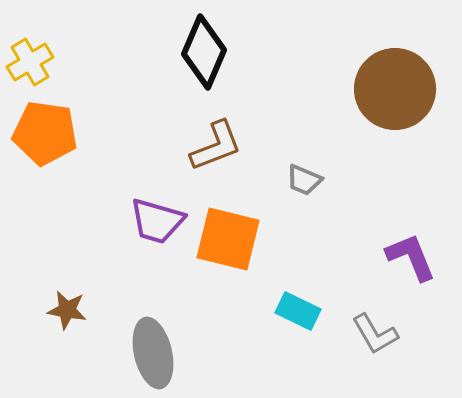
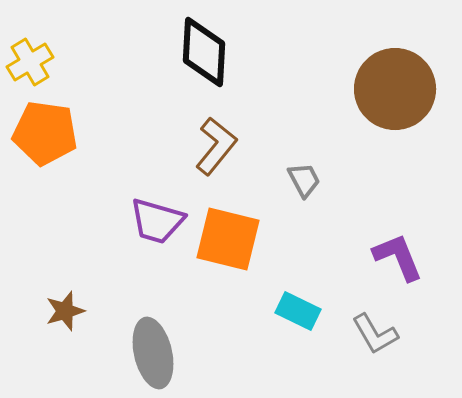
black diamond: rotated 20 degrees counterclockwise
brown L-shape: rotated 30 degrees counterclockwise
gray trapezoid: rotated 141 degrees counterclockwise
purple L-shape: moved 13 px left
brown star: moved 2 px left, 1 px down; rotated 27 degrees counterclockwise
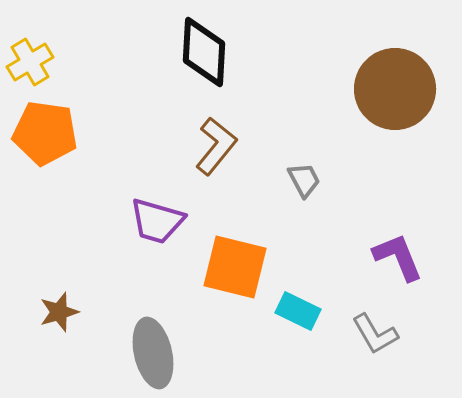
orange square: moved 7 px right, 28 px down
brown star: moved 6 px left, 1 px down
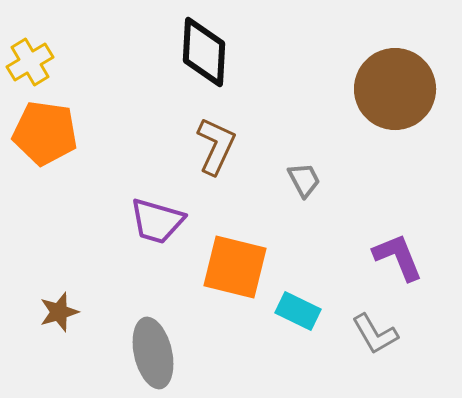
brown L-shape: rotated 14 degrees counterclockwise
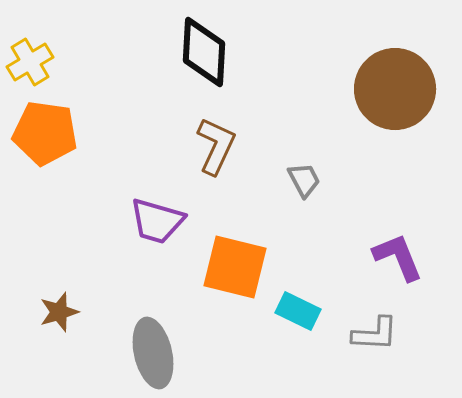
gray L-shape: rotated 57 degrees counterclockwise
